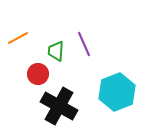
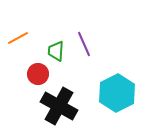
cyan hexagon: moved 1 px down; rotated 6 degrees counterclockwise
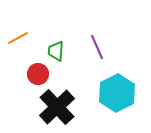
purple line: moved 13 px right, 3 px down
black cross: moved 2 px left, 1 px down; rotated 18 degrees clockwise
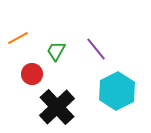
purple line: moved 1 px left, 2 px down; rotated 15 degrees counterclockwise
green trapezoid: rotated 25 degrees clockwise
red circle: moved 6 px left
cyan hexagon: moved 2 px up
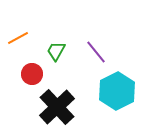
purple line: moved 3 px down
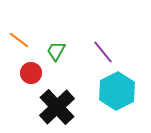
orange line: moved 1 px right, 2 px down; rotated 65 degrees clockwise
purple line: moved 7 px right
red circle: moved 1 px left, 1 px up
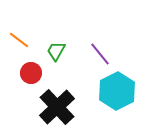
purple line: moved 3 px left, 2 px down
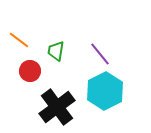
green trapezoid: rotated 20 degrees counterclockwise
red circle: moved 1 px left, 2 px up
cyan hexagon: moved 12 px left
black cross: rotated 6 degrees clockwise
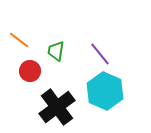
cyan hexagon: rotated 9 degrees counterclockwise
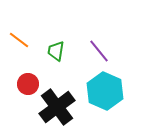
purple line: moved 1 px left, 3 px up
red circle: moved 2 px left, 13 px down
